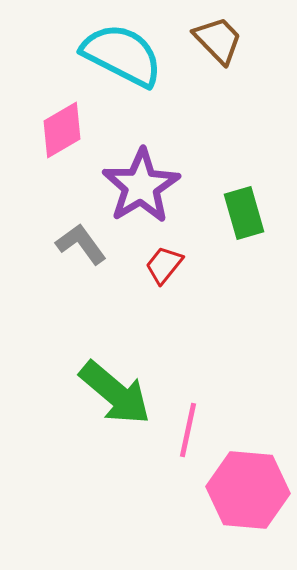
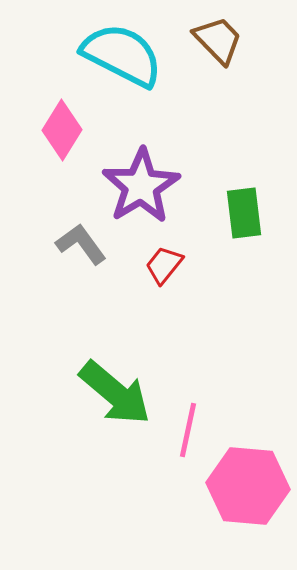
pink diamond: rotated 28 degrees counterclockwise
green rectangle: rotated 9 degrees clockwise
pink hexagon: moved 4 px up
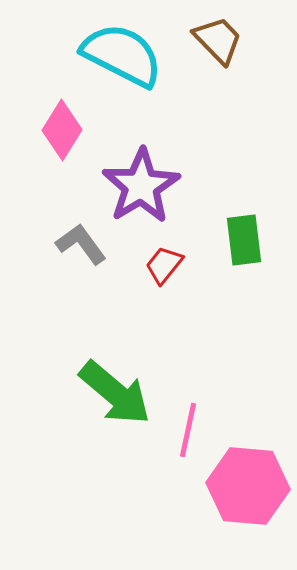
green rectangle: moved 27 px down
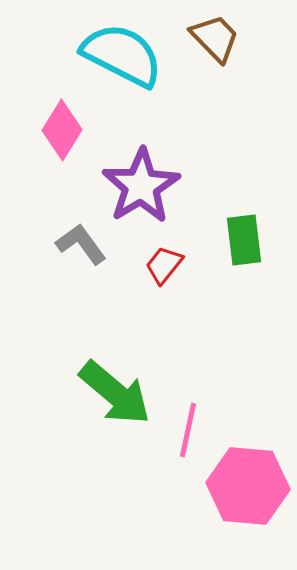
brown trapezoid: moved 3 px left, 2 px up
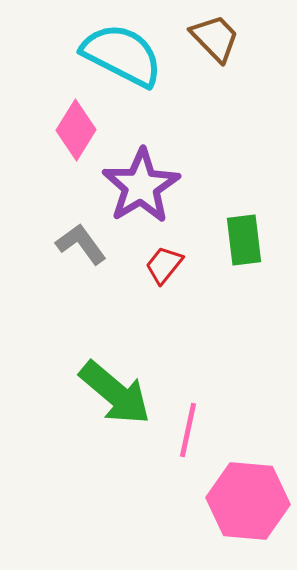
pink diamond: moved 14 px right
pink hexagon: moved 15 px down
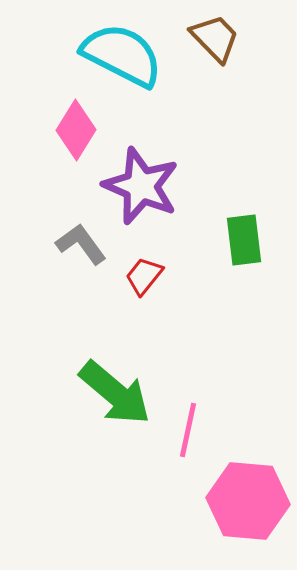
purple star: rotated 18 degrees counterclockwise
red trapezoid: moved 20 px left, 11 px down
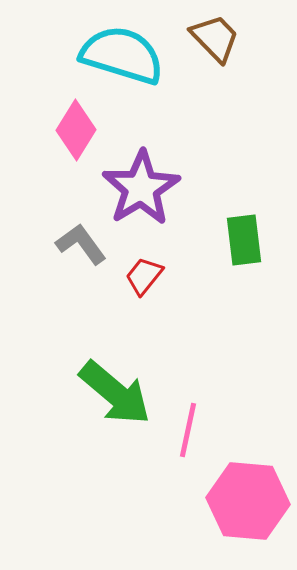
cyan semicircle: rotated 10 degrees counterclockwise
purple star: moved 2 px down; rotated 18 degrees clockwise
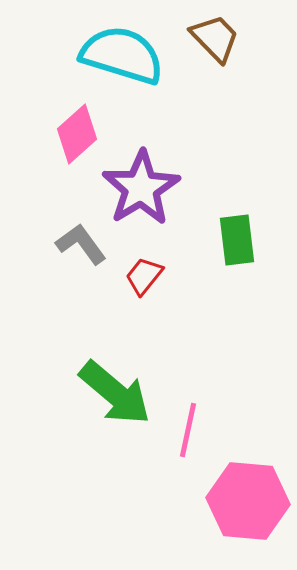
pink diamond: moved 1 px right, 4 px down; rotated 16 degrees clockwise
green rectangle: moved 7 px left
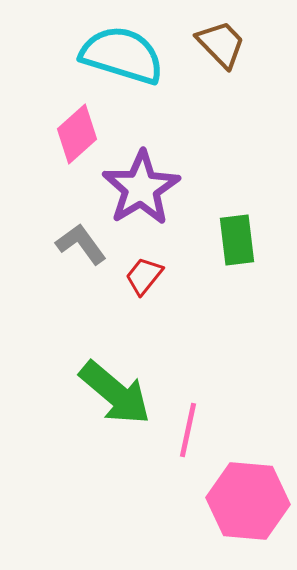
brown trapezoid: moved 6 px right, 6 px down
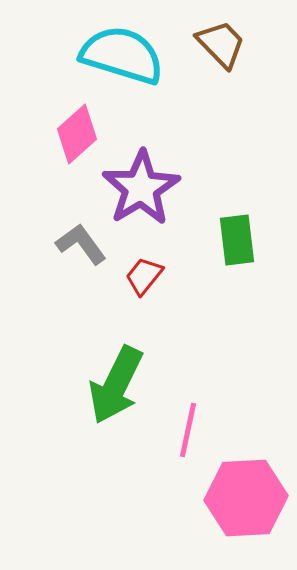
green arrow: moved 1 px right, 8 px up; rotated 76 degrees clockwise
pink hexagon: moved 2 px left, 3 px up; rotated 8 degrees counterclockwise
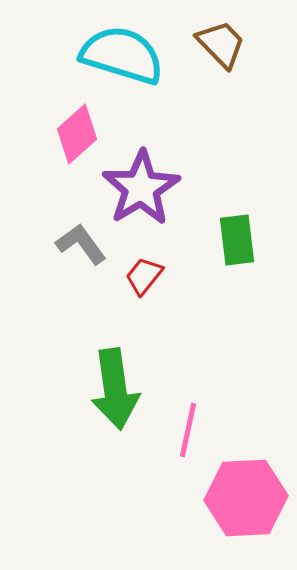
green arrow: moved 1 px left, 4 px down; rotated 34 degrees counterclockwise
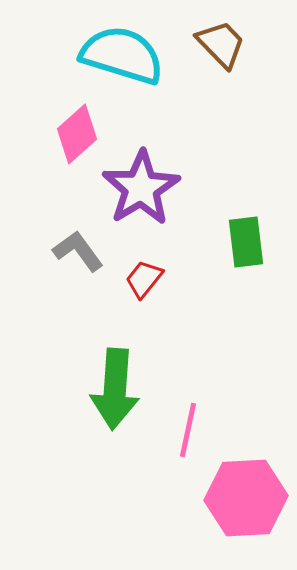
green rectangle: moved 9 px right, 2 px down
gray L-shape: moved 3 px left, 7 px down
red trapezoid: moved 3 px down
green arrow: rotated 12 degrees clockwise
